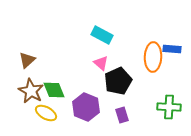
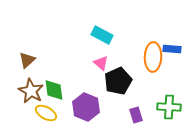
green diamond: rotated 15 degrees clockwise
purple rectangle: moved 14 px right
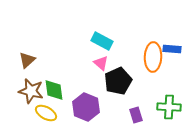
cyan rectangle: moved 6 px down
brown star: rotated 15 degrees counterclockwise
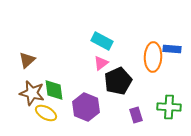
pink triangle: rotated 42 degrees clockwise
brown star: moved 1 px right, 2 px down
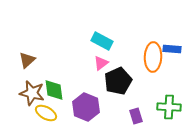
purple rectangle: moved 1 px down
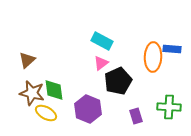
purple hexagon: moved 2 px right, 2 px down
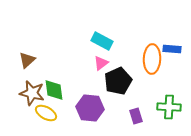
orange ellipse: moved 1 px left, 2 px down
purple hexagon: moved 2 px right, 1 px up; rotated 16 degrees counterclockwise
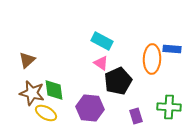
pink triangle: rotated 49 degrees counterclockwise
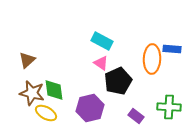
purple hexagon: rotated 20 degrees counterclockwise
purple rectangle: rotated 35 degrees counterclockwise
